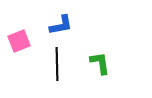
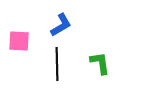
blue L-shape: rotated 20 degrees counterclockwise
pink square: rotated 25 degrees clockwise
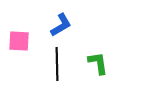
green L-shape: moved 2 px left
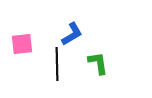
blue L-shape: moved 11 px right, 9 px down
pink square: moved 3 px right, 3 px down; rotated 10 degrees counterclockwise
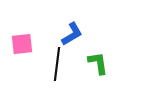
black line: rotated 8 degrees clockwise
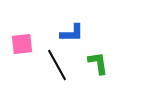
blue L-shape: moved 1 px up; rotated 30 degrees clockwise
black line: moved 1 px down; rotated 36 degrees counterclockwise
